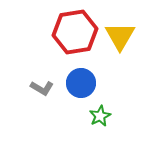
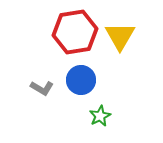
blue circle: moved 3 px up
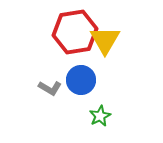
yellow triangle: moved 15 px left, 4 px down
gray L-shape: moved 8 px right
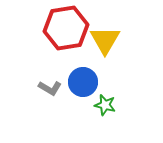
red hexagon: moved 9 px left, 4 px up
blue circle: moved 2 px right, 2 px down
green star: moved 5 px right, 11 px up; rotated 30 degrees counterclockwise
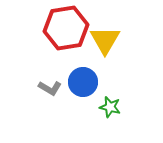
green star: moved 5 px right, 2 px down
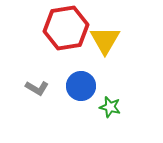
blue circle: moved 2 px left, 4 px down
gray L-shape: moved 13 px left
